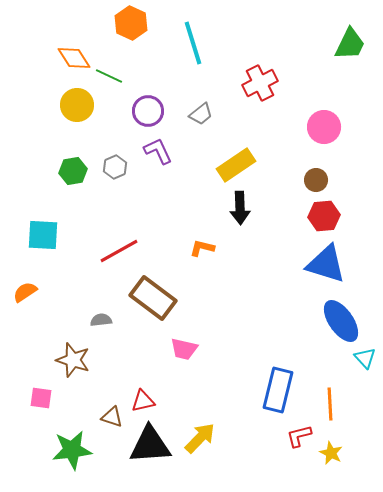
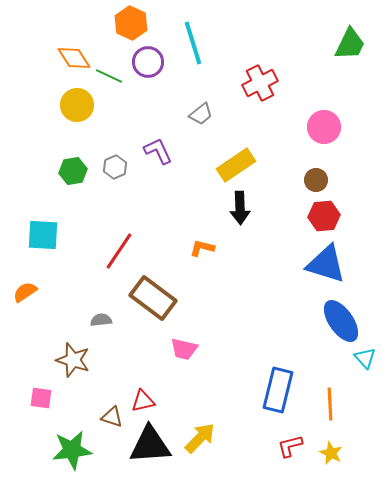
purple circle: moved 49 px up
red line: rotated 27 degrees counterclockwise
red L-shape: moved 9 px left, 10 px down
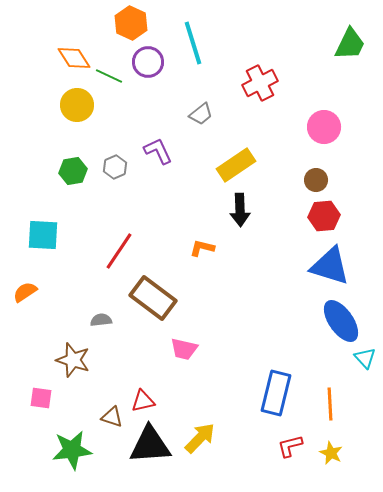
black arrow: moved 2 px down
blue triangle: moved 4 px right, 2 px down
blue rectangle: moved 2 px left, 3 px down
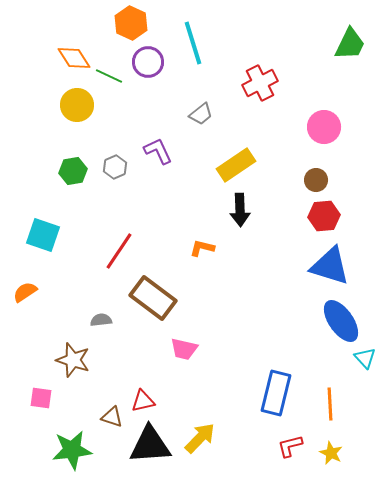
cyan square: rotated 16 degrees clockwise
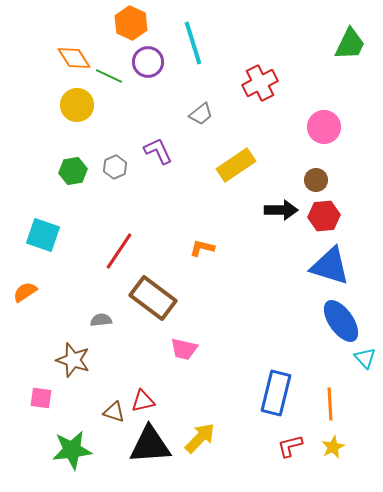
black arrow: moved 41 px right; rotated 88 degrees counterclockwise
brown triangle: moved 2 px right, 5 px up
yellow star: moved 2 px right, 6 px up; rotated 20 degrees clockwise
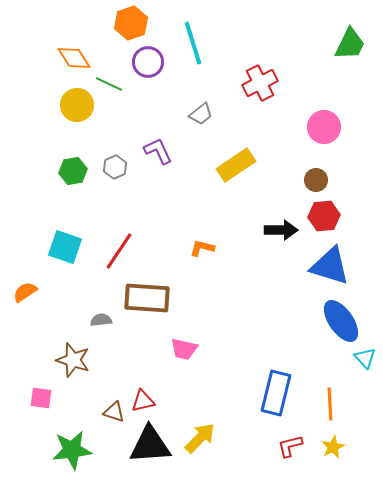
orange hexagon: rotated 16 degrees clockwise
green line: moved 8 px down
black arrow: moved 20 px down
cyan square: moved 22 px right, 12 px down
brown rectangle: moved 6 px left; rotated 33 degrees counterclockwise
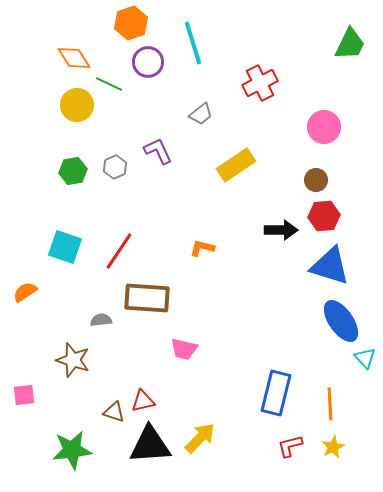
pink square: moved 17 px left, 3 px up; rotated 15 degrees counterclockwise
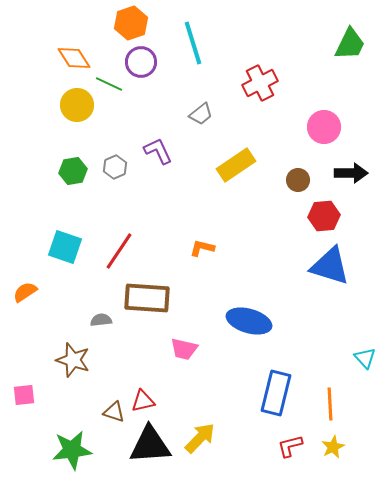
purple circle: moved 7 px left
brown circle: moved 18 px left
black arrow: moved 70 px right, 57 px up
blue ellipse: moved 92 px left; rotated 39 degrees counterclockwise
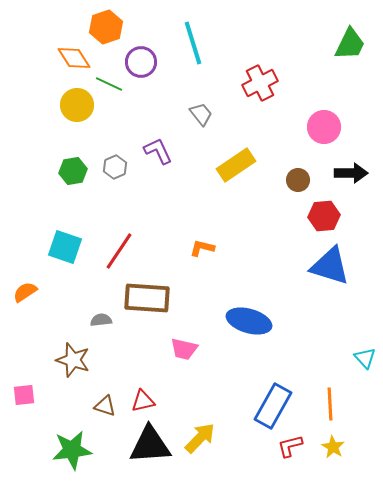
orange hexagon: moved 25 px left, 4 px down
gray trapezoid: rotated 90 degrees counterclockwise
blue rectangle: moved 3 px left, 13 px down; rotated 15 degrees clockwise
brown triangle: moved 9 px left, 6 px up
yellow star: rotated 15 degrees counterclockwise
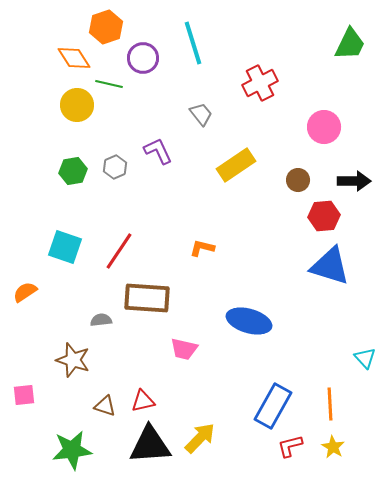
purple circle: moved 2 px right, 4 px up
green line: rotated 12 degrees counterclockwise
black arrow: moved 3 px right, 8 px down
